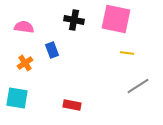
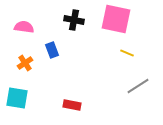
yellow line: rotated 16 degrees clockwise
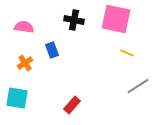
red rectangle: rotated 60 degrees counterclockwise
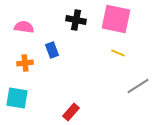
black cross: moved 2 px right
yellow line: moved 9 px left
orange cross: rotated 28 degrees clockwise
red rectangle: moved 1 px left, 7 px down
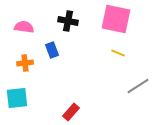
black cross: moved 8 px left, 1 px down
cyan square: rotated 15 degrees counterclockwise
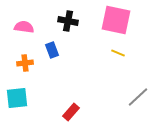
pink square: moved 1 px down
gray line: moved 11 px down; rotated 10 degrees counterclockwise
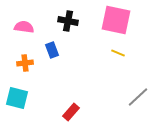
cyan square: rotated 20 degrees clockwise
